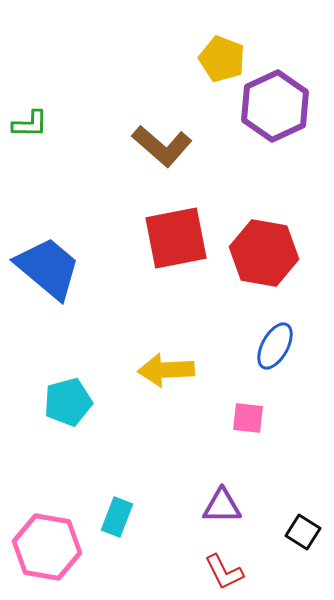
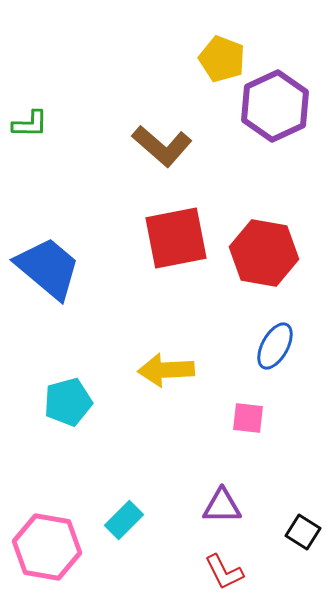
cyan rectangle: moved 7 px right, 3 px down; rotated 24 degrees clockwise
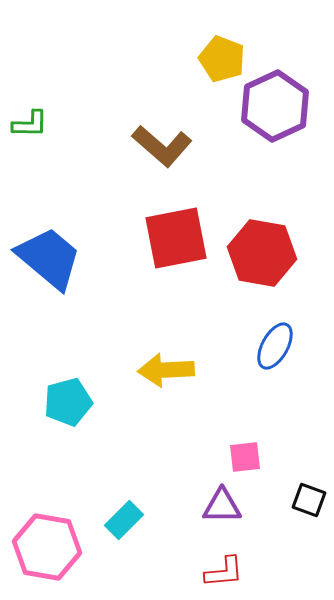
red hexagon: moved 2 px left
blue trapezoid: moved 1 px right, 10 px up
pink square: moved 3 px left, 39 px down; rotated 12 degrees counterclockwise
black square: moved 6 px right, 32 px up; rotated 12 degrees counterclockwise
red L-shape: rotated 69 degrees counterclockwise
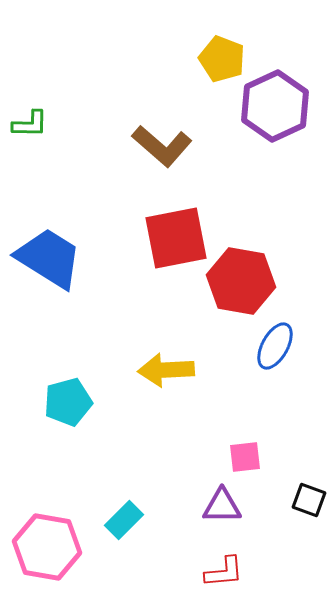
red hexagon: moved 21 px left, 28 px down
blue trapezoid: rotated 8 degrees counterclockwise
